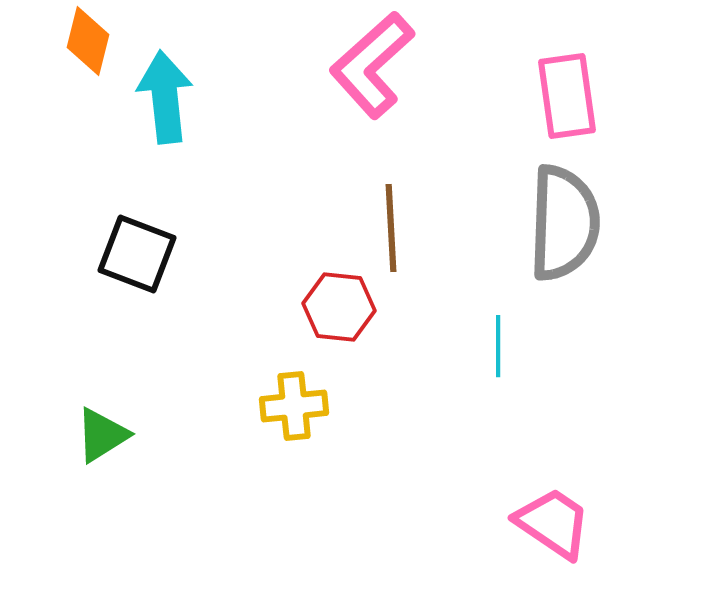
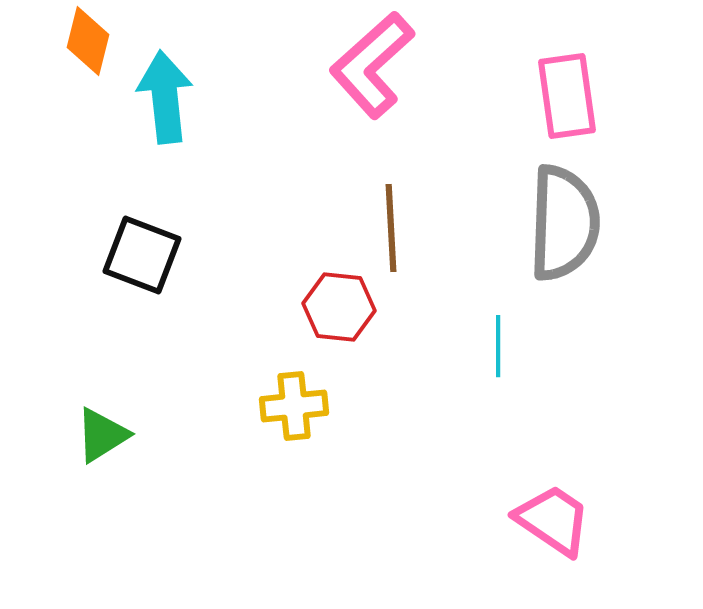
black square: moved 5 px right, 1 px down
pink trapezoid: moved 3 px up
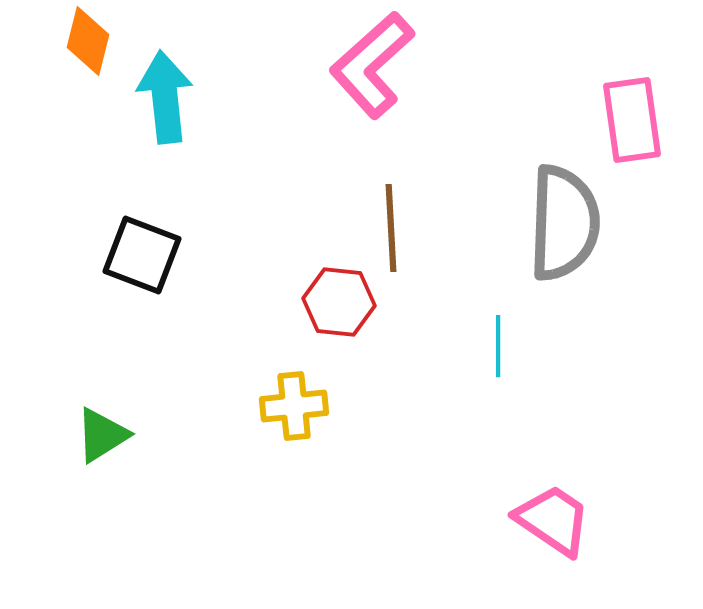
pink rectangle: moved 65 px right, 24 px down
red hexagon: moved 5 px up
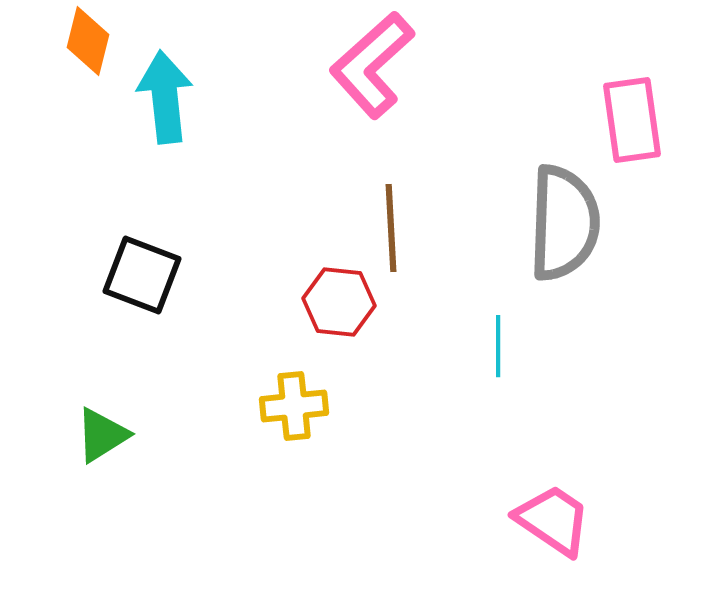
black square: moved 20 px down
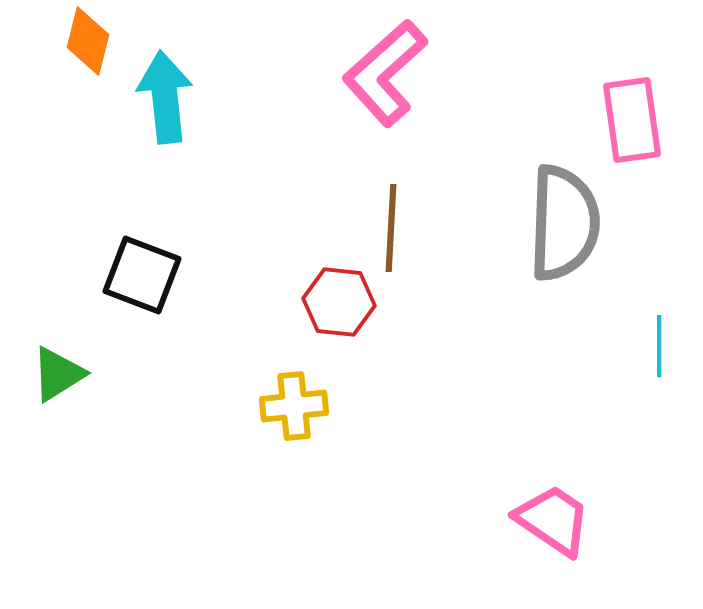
pink L-shape: moved 13 px right, 8 px down
brown line: rotated 6 degrees clockwise
cyan line: moved 161 px right
green triangle: moved 44 px left, 61 px up
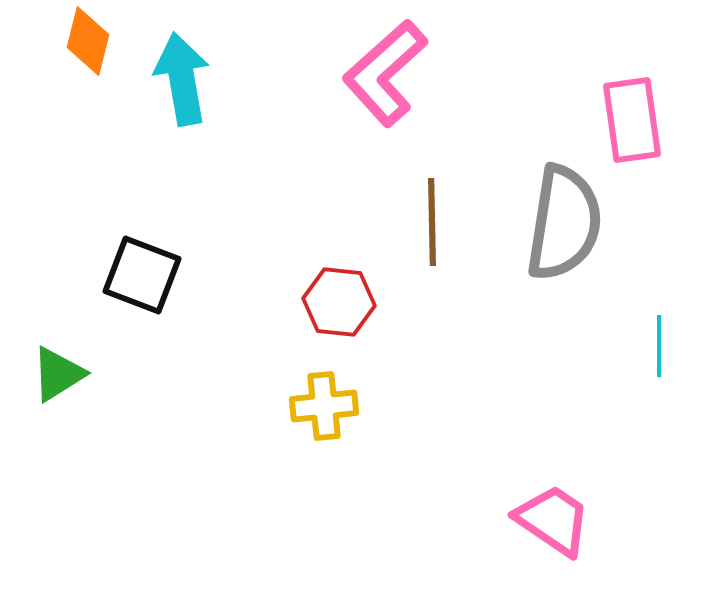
cyan arrow: moved 17 px right, 18 px up; rotated 4 degrees counterclockwise
gray semicircle: rotated 7 degrees clockwise
brown line: moved 41 px right, 6 px up; rotated 4 degrees counterclockwise
yellow cross: moved 30 px right
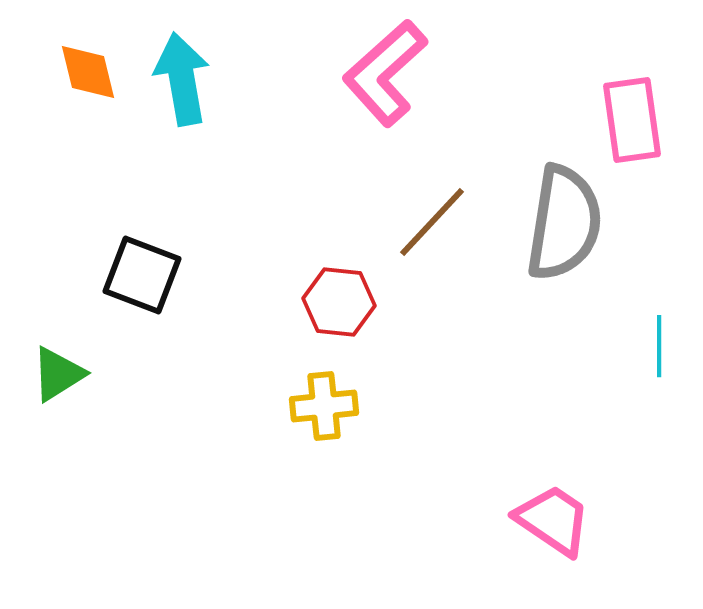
orange diamond: moved 31 px down; rotated 28 degrees counterclockwise
brown line: rotated 44 degrees clockwise
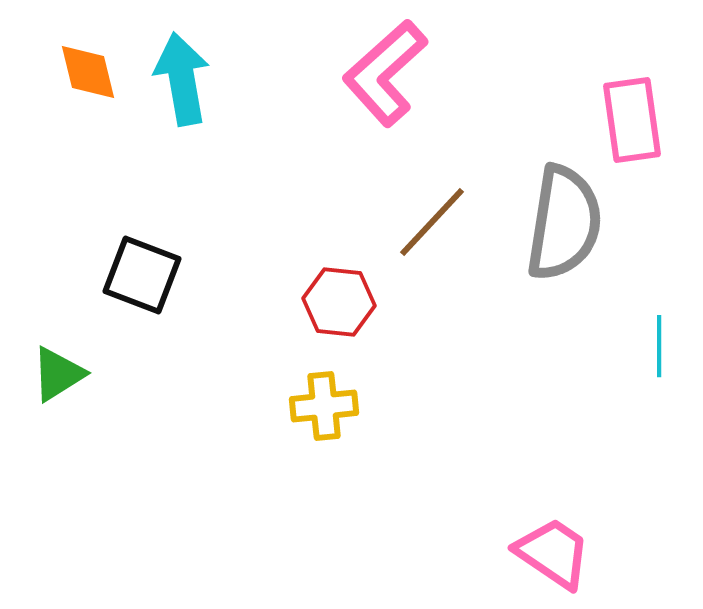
pink trapezoid: moved 33 px down
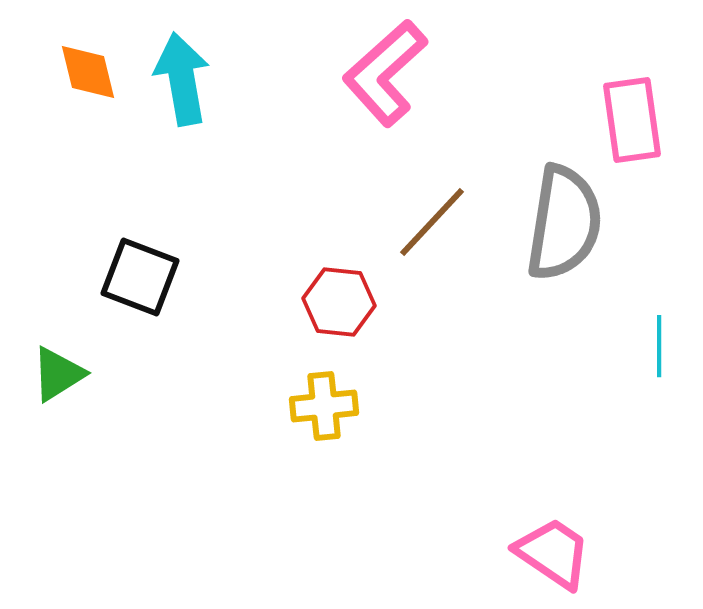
black square: moved 2 px left, 2 px down
